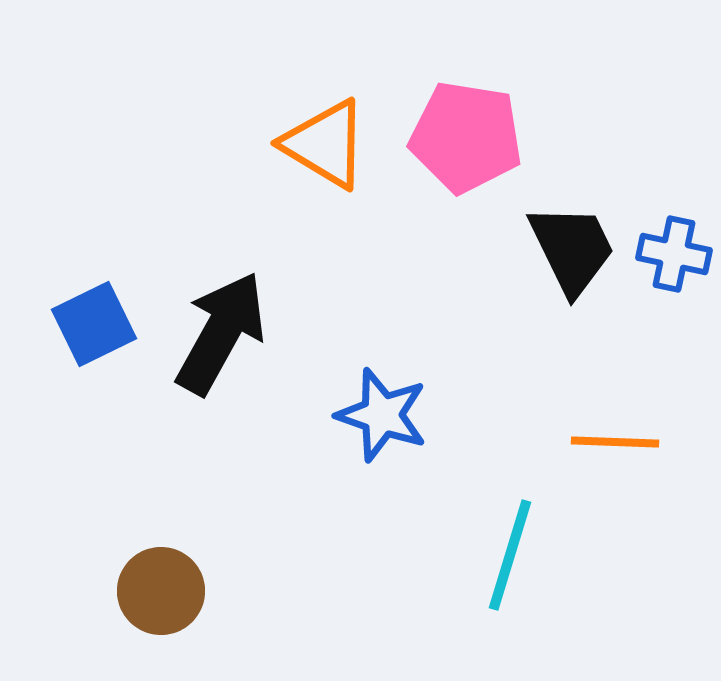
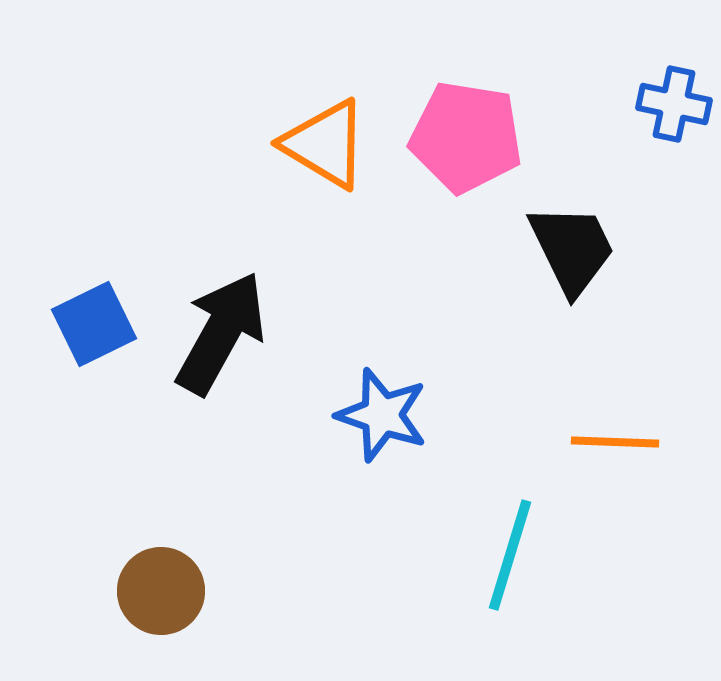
blue cross: moved 150 px up
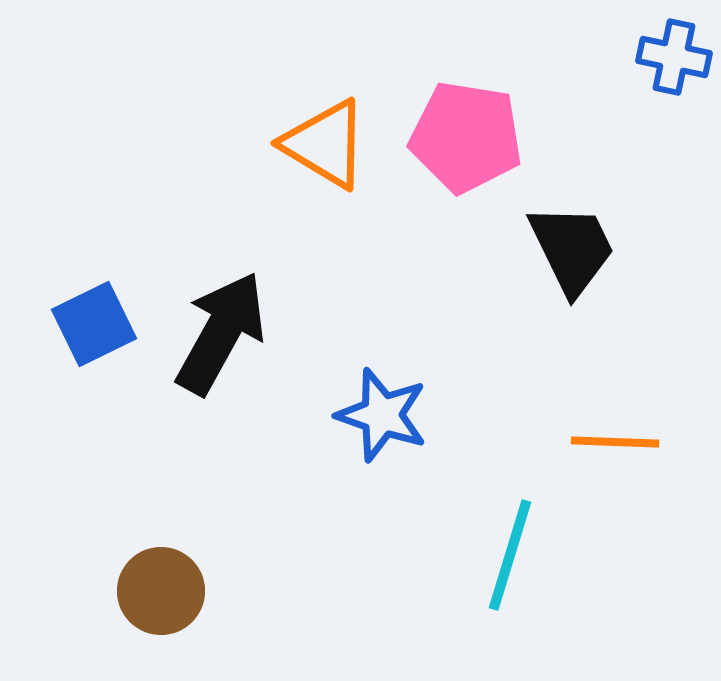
blue cross: moved 47 px up
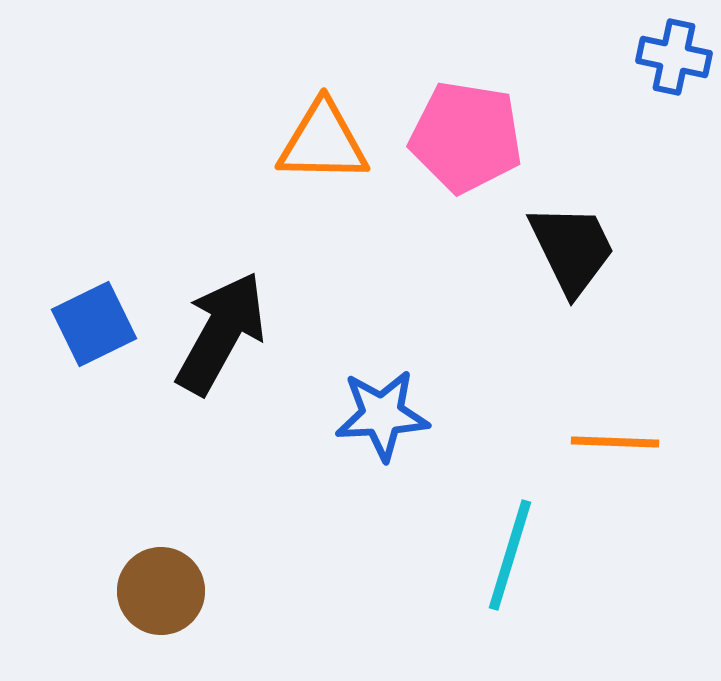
orange triangle: moved 2 px left, 2 px up; rotated 30 degrees counterclockwise
blue star: rotated 22 degrees counterclockwise
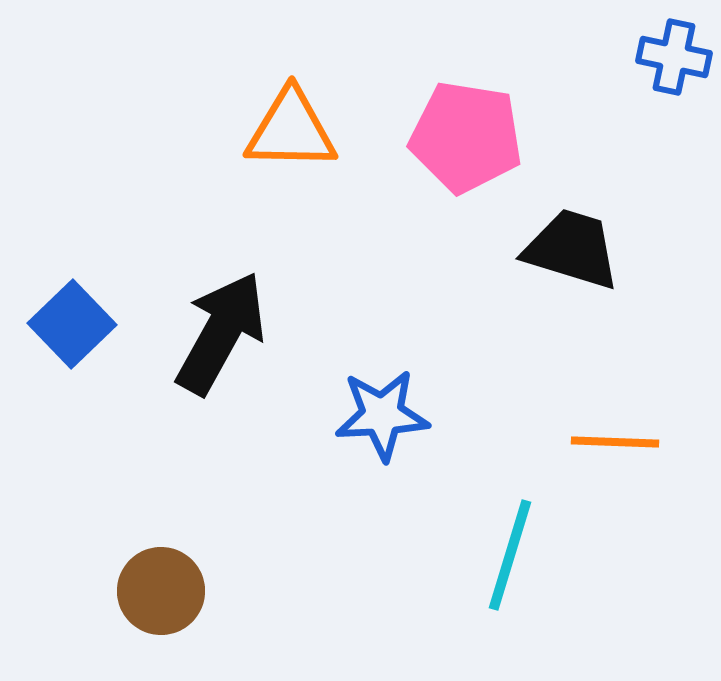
orange triangle: moved 32 px left, 12 px up
black trapezoid: rotated 47 degrees counterclockwise
blue square: moved 22 px left; rotated 18 degrees counterclockwise
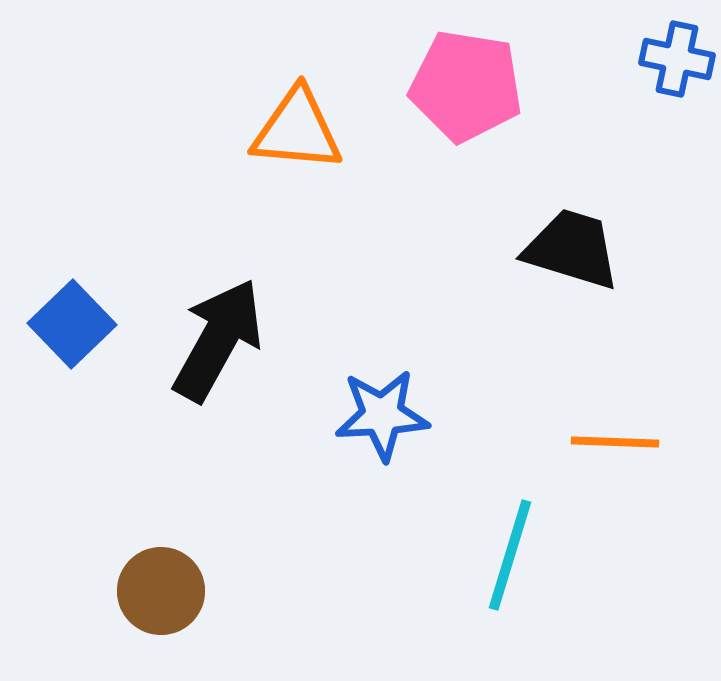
blue cross: moved 3 px right, 2 px down
orange triangle: moved 6 px right; rotated 4 degrees clockwise
pink pentagon: moved 51 px up
black arrow: moved 3 px left, 7 px down
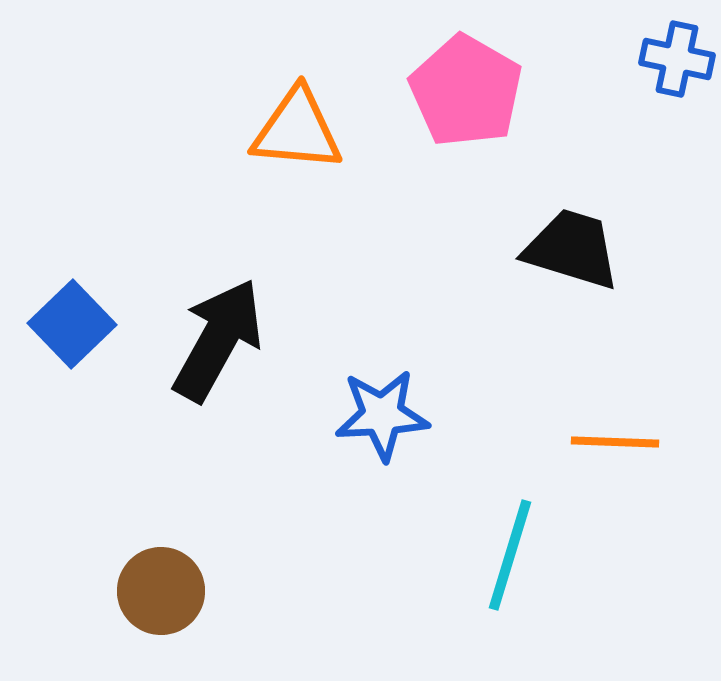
pink pentagon: moved 5 px down; rotated 21 degrees clockwise
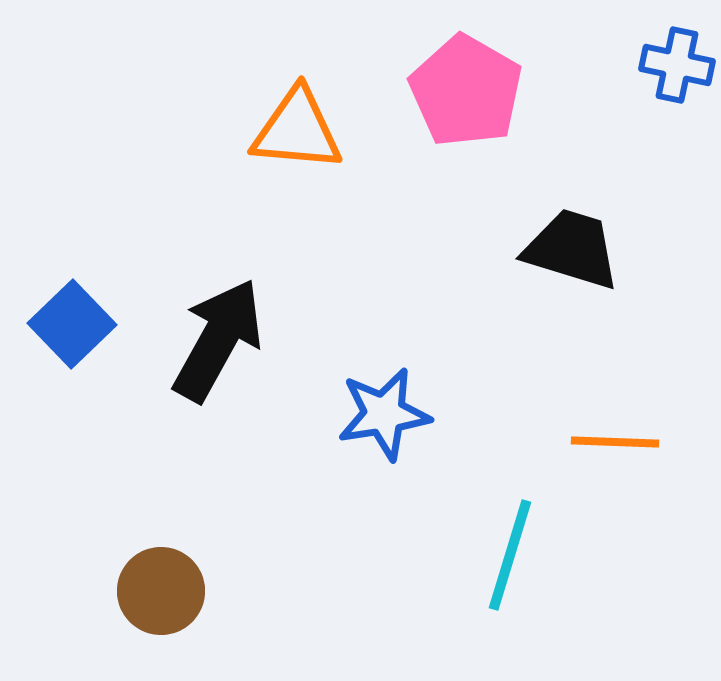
blue cross: moved 6 px down
blue star: moved 2 px right, 1 px up; rotated 6 degrees counterclockwise
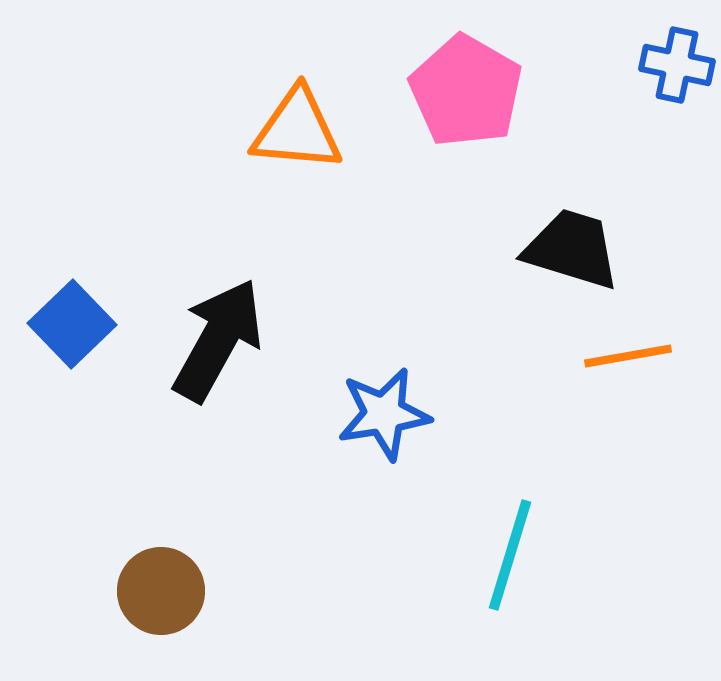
orange line: moved 13 px right, 86 px up; rotated 12 degrees counterclockwise
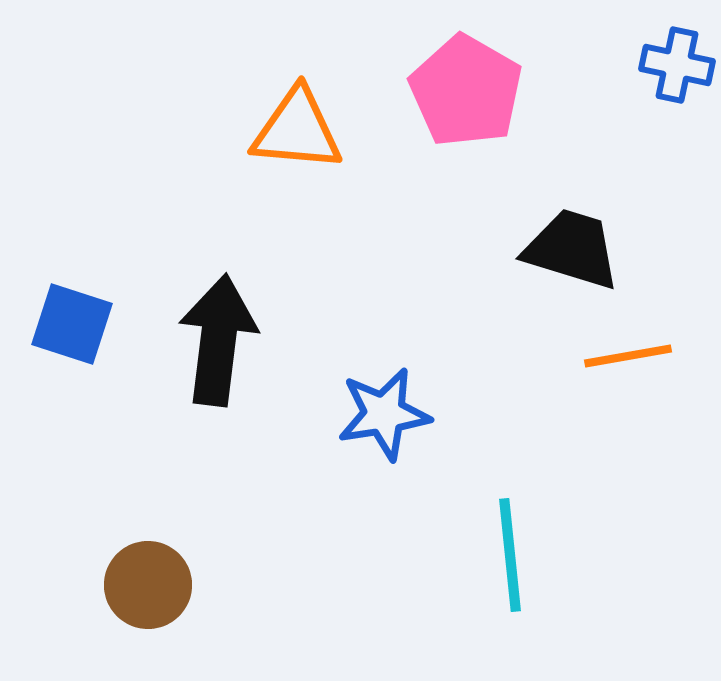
blue square: rotated 28 degrees counterclockwise
black arrow: rotated 22 degrees counterclockwise
cyan line: rotated 23 degrees counterclockwise
brown circle: moved 13 px left, 6 px up
